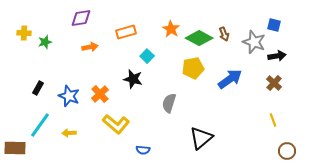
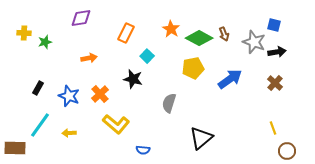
orange rectangle: moved 1 px down; rotated 48 degrees counterclockwise
orange arrow: moved 1 px left, 11 px down
black arrow: moved 4 px up
brown cross: moved 1 px right
yellow line: moved 8 px down
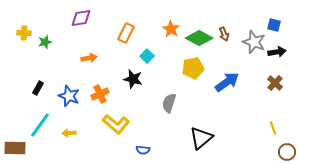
blue arrow: moved 3 px left, 3 px down
orange cross: rotated 18 degrees clockwise
brown circle: moved 1 px down
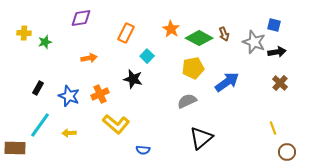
brown cross: moved 5 px right
gray semicircle: moved 18 px right, 2 px up; rotated 48 degrees clockwise
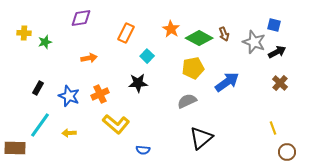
black arrow: rotated 18 degrees counterclockwise
black star: moved 5 px right, 4 px down; rotated 18 degrees counterclockwise
